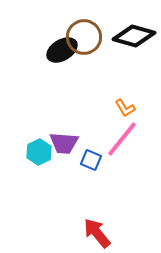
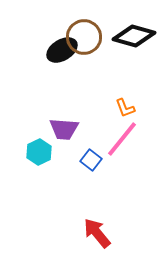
orange L-shape: rotated 10 degrees clockwise
purple trapezoid: moved 14 px up
blue square: rotated 15 degrees clockwise
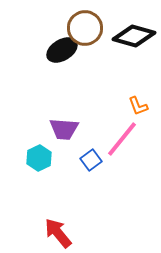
brown circle: moved 1 px right, 9 px up
orange L-shape: moved 13 px right, 2 px up
cyan hexagon: moved 6 px down
blue square: rotated 15 degrees clockwise
red arrow: moved 39 px left
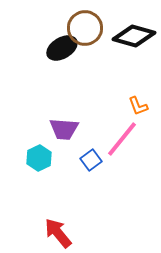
black ellipse: moved 2 px up
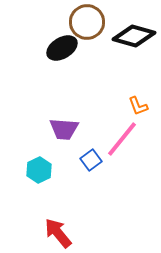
brown circle: moved 2 px right, 6 px up
cyan hexagon: moved 12 px down
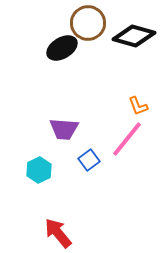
brown circle: moved 1 px right, 1 px down
pink line: moved 5 px right
blue square: moved 2 px left
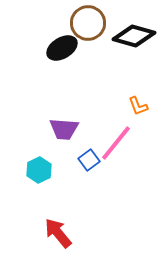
pink line: moved 11 px left, 4 px down
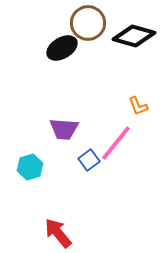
cyan hexagon: moved 9 px left, 3 px up; rotated 10 degrees clockwise
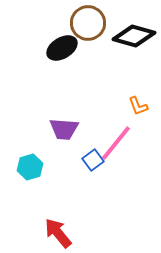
blue square: moved 4 px right
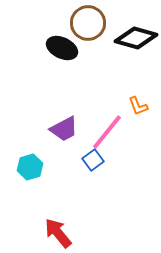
black diamond: moved 2 px right, 2 px down
black ellipse: rotated 56 degrees clockwise
purple trapezoid: rotated 32 degrees counterclockwise
pink line: moved 9 px left, 11 px up
